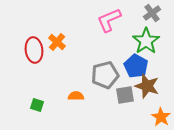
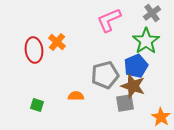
blue pentagon: rotated 20 degrees clockwise
brown star: moved 14 px left
gray square: moved 8 px down
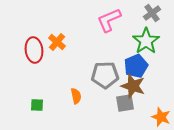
gray pentagon: rotated 12 degrees clockwise
orange semicircle: rotated 77 degrees clockwise
green square: rotated 16 degrees counterclockwise
orange star: rotated 12 degrees counterclockwise
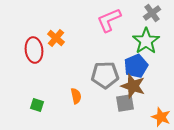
orange cross: moved 1 px left, 4 px up
green square: rotated 16 degrees clockwise
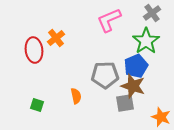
orange cross: rotated 12 degrees clockwise
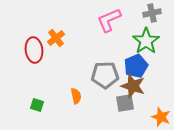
gray cross: rotated 24 degrees clockwise
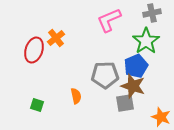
red ellipse: rotated 25 degrees clockwise
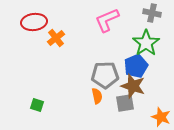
gray cross: rotated 24 degrees clockwise
pink L-shape: moved 2 px left
green star: moved 2 px down
red ellipse: moved 28 px up; rotated 65 degrees clockwise
orange semicircle: moved 21 px right
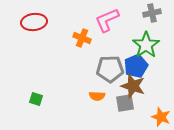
gray cross: rotated 24 degrees counterclockwise
orange cross: moved 26 px right; rotated 30 degrees counterclockwise
green star: moved 2 px down
gray pentagon: moved 5 px right, 6 px up
orange semicircle: rotated 105 degrees clockwise
green square: moved 1 px left, 6 px up
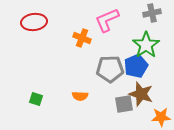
brown star: moved 8 px right, 8 px down
orange semicircle: moved 17 px left
gray square: moved 1 px left, 1 px down
orange star: rotated 24 degrees counterclockwise
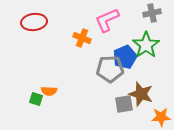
blue pentagon: moved 11 px left, 9 px up
orange semicircle: moved 31 px left, 5 px up
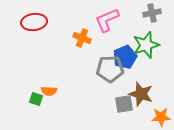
green star: rotated 16 degrees clockwise
